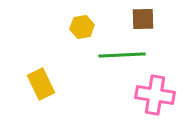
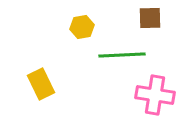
brown square: moved 7 px right, 1 px up
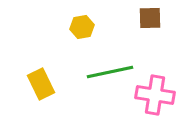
green line: moved 12 px left, 17 px down; rotated 9 degrees counterclockwise
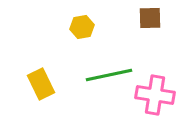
green line: moved 1 px left, 3 px down
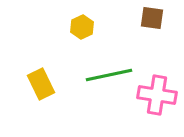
brown square: moved 2 px right; rotated 10 degrees clockwise
yellow hexagon: rotated 15 degrees counterclockwise
pink cross: moved 2 px right
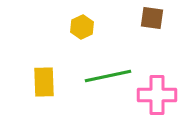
green line: moved 1 px left, 1 px down
yellow rectangle: moved 3 px right, 2 px up; rotated 24 degrees clockwise
pink cross: rotated 9 degrees counterclockwise
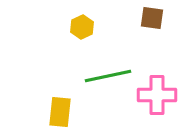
yellow rectangle: moved 16 px right, 30 px down; rotated 8 degrees clockwise
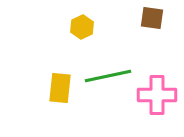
yellow rectangle: moved 24 px up
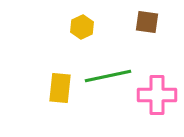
brown square: moved 5 px left, 4 px down
